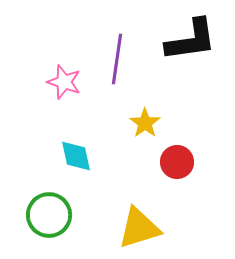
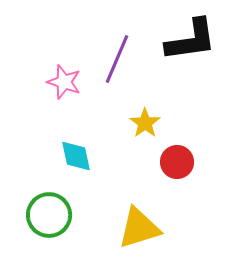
purple line: rotated 15 degrees clockwise
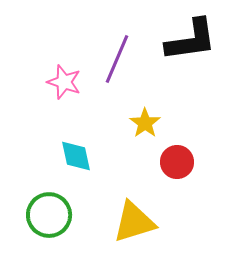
yellow triangle: moved 5 px left, 6 px up
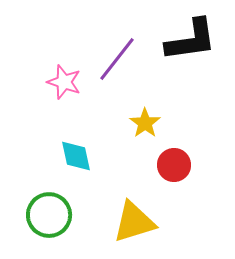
purple line: rotated 15 degrees clockwise
red circle: moved 3 px left, 3 px down
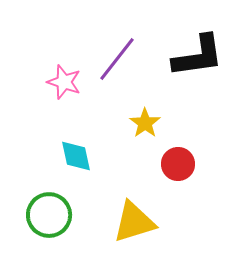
black L-shape: moved 7 px right, 16 px down
red circle: moved 4 px right, 1 px up
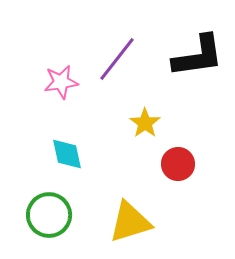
pink star: moved 3 px left; rotated 28 degrees counterclockwise
cyan diamond: moved 9 px left, 2 px up
yellow triangle: moved 4 px left
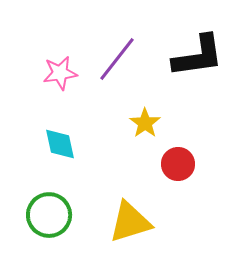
pink star: moved 1 px left, 9 px up
cyan diamond: moved 7 px left, 10 px up
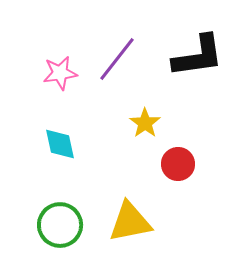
green circle: moved 11 px right, 10 px down
yellow triangle: rotated 6 degrees clockwise
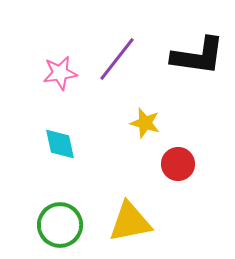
black L-shape: rotated 16 degrees clockwise
yellow star: rotated 20 degrees counterclockwise
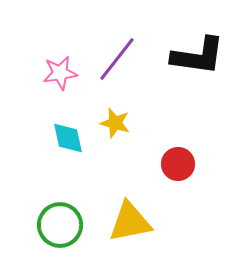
yellow star: moved 30 px left
cyan diamond: moved 8 px right, 6 px up
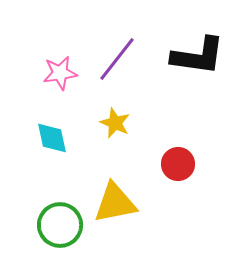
yellow star: rotated 8 degrees clockwise
cyan diamond: moved 16 px left
yellow triangle: moved 15 px left, 19 px up
